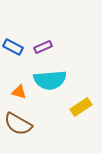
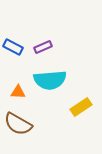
orange triangle: moved 1 px left; rotated 14 degrees counterclockwise
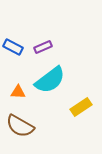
cyan semicircle: rotated 32 degrees counterclockwise
brown semicircle: moved 2 px right, 2 px down
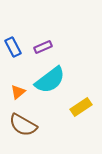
blue rectangle: rotated 36 degrees clockwise
orange triangle: rotated 42 degrees counterclockwise
brown semicircle: moved 3 px right, 1 px up
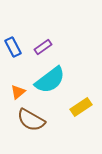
purple rectangle: rotated 12 degrees counterclockwise
brown semicircle: moved 8 px right, 5 px up
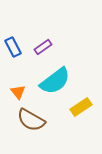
cyan semicircle: moved 5 px right, 1 px down
orange triangle: rotated 28 degrees counterclockwise
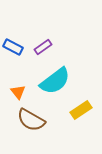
blue rectangle: rotated 36 degrees counterclockwise
yellow rectangle: moved 3 px down
